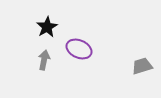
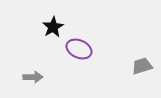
black star: moved 6 px right
gray arrow: moved 11 px left, 17 px down; rotated 78 degrees clockwise
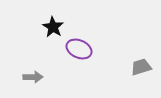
black star: rotated 10 degrees counterclockwise
gray trapezoid: moved 1 px left, 1 px down
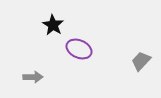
black star: moved 2 px up
gray trapezoid: moved 6 px up; rotated 30 degrees counterclockwise
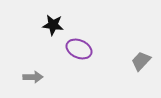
black star: rotated 25 degrees counterclockwise
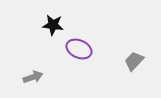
gray trapezoid: moved 7 px left
gray arrow: rotated 18 degrees counterclockwise
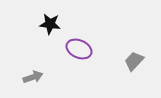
black star: moved 3 px left, 1 px up
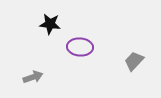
purple ellipse: moved 1 px right, 2 px up; rotated 20 degrees counterclockwise
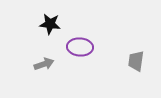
gray trapezoid: moved 2 px right; rotated 35 degrees counterclockwise
gray arrow: moved 11 px right, 13 px up
